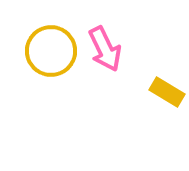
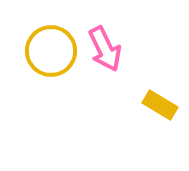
yellow rectangle: moved 7 px left, 13 px down
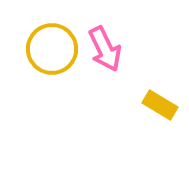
yellow circle: moved 1 px right, 2 px up
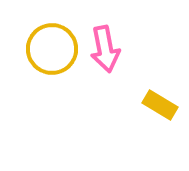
pink arrow: rotated 15 degrees clockwise
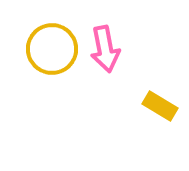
yellow rectangle: moved 1 px down
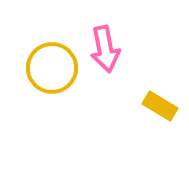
yellow circle: moved 19 px down
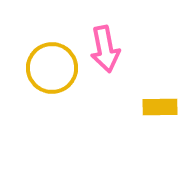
yellow rectangle: moved 1 px down; rotated 32 degrees counterclockwise
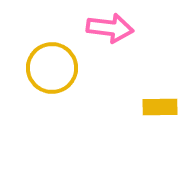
pink arrow: moved 5 px right, 21 px up; rotated 72 degrees counterclockwise
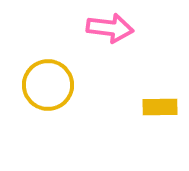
yellow circle: moved 4 px left, 17 px down
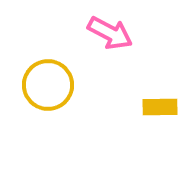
pink arrow: moved 5 px down; rotated 21 degrees clockwise
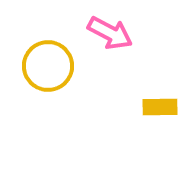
yellow circle: moved 19 px up
